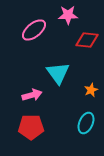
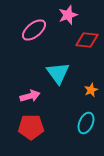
pink star: rotated 18 degrees counterclockwise
pink arrow: moved 2 px left, 1 px down
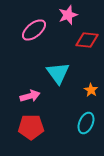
orange star: rotated 16 degrees counterclockwise
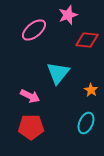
cyan triangle: rotated 15 degrees clockwise
pink arrow: rotated 42 degrees clockwise
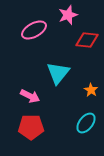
pink ellipse: rotated 10 degrees clockwise
cyan ellipse: rotated 15 degrees clockwise
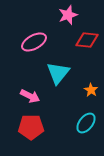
pink ellipse: moved 12 px down
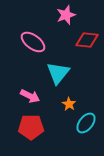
pink star: moved 2 px left
pink ellipse: moved 1 px left; rotated 65 degrees clockwise
orange star: moved 22 px left, 14 px down
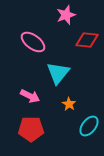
cyan ellipse: moved 3 px right, 3 px down
red pentagon: moved 2 px down
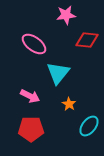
pink star: rotated 12 degrees clockwise
pink ellipse: moved 1 px right, 2 px down
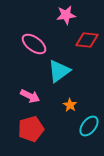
cyan triangle: moved 1 px right, 2 px up; rotated 15 degrees clockwise
orange star: moved 1 px right, 1 px down
red pentagon: rotated 15 degrees counterclockwise
